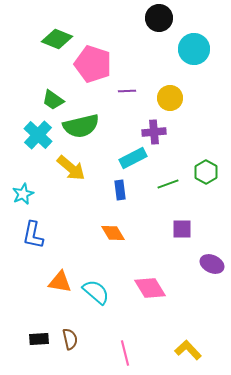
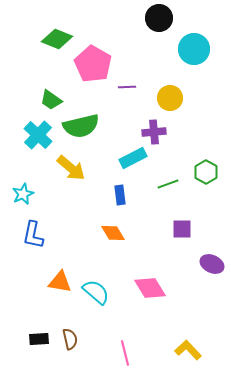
pink pentagon: rotated 12 degrees clockwise
purple line: moved 4 px up
green trapezoid: moved 2 px left
blue rectangle: moved 5 px down
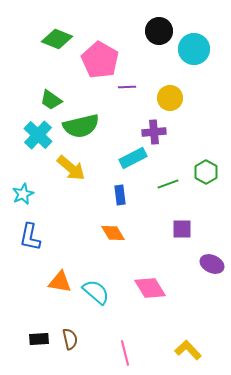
black circle: moved 13 px down
pink pentagon: moved 7 px right, 4 px up
blue L-shape: moved 3 px left, 2 px down
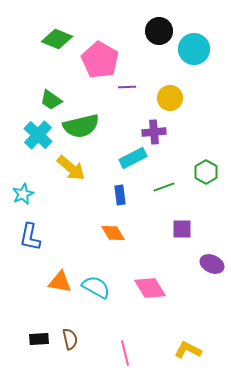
green line: moved 4 px left, 3 px down
cyan semicircle: moved 5 px up; rotated 12 degrees counterclockwise
yellow L-shape: rotated 20 degrees counterclockwise
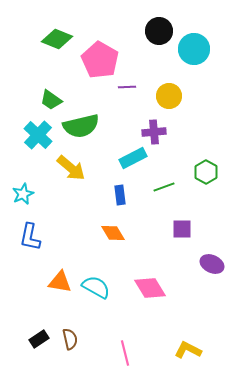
yellow circle: moved 1 px left, 2 px up
black rectangle: rotated 30 degrees counterclockwise
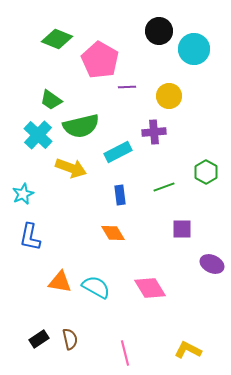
cyan rectangle: moved 15 px left, 6 px up
yellow arrow: rotated 20 degrees counterclockwise
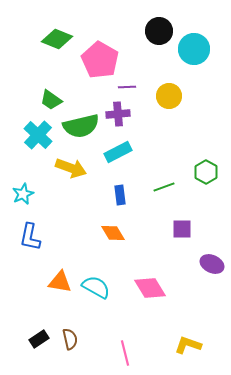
purple cross: moved 36 px left, 18 px up
yellow L-shape: moved 5 px up; rotated 8 degrees counterclockwise
